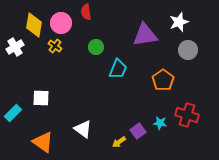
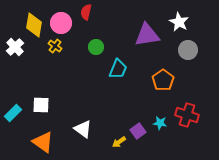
red semicircle: rotated 21 degrees clockwise
white star: rotated 24 degrees counterclockwise
purple triangle: moved 2 px right
white cross: rotated 12 degrees counterclockwise
white square: moved 7 px down
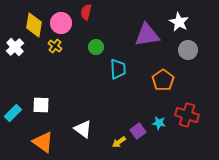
cyan trapezoid: rotated 25 degrees counterclockwise
cyan star: moved 1 px left
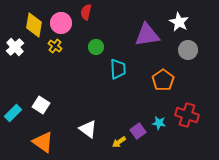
white square: rotated 30 degrees clockwise
white triangle: moved 5 px right
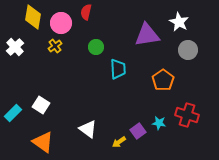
yellow diamond: moved 1 px left, 8 px up
yellow cross: rotated 16 degrees clockwise
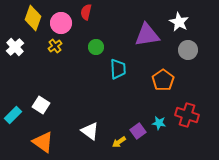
yellow diamond: moved 1 px down; rotated 10 degrees clockwise
cyan rectangle: moved 2 px down
white triangle: moved 2 px right, 2 px down
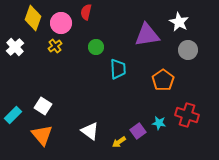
white square: moved 2 px right, 1 px down
orange triangle: moved 1 px left, 7 px up; rotated 15 degrees clockwise
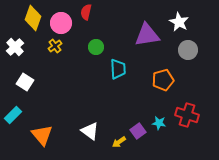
orange pentagon: rotated 20 degrees clockwise
white square: moved 18 px left, 24 px up
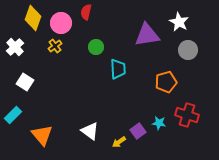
orange pentagon: moved 3 px right, 2 px down
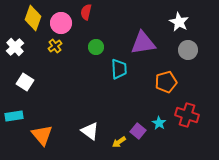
purple triangle: moved 4 px left, 8 px down
cyan trapezoid: moved 1 px right
cyan rectangle: moved 1 px right, 1 px down; rotated 36 degrees clockwise
cyan star: rotated 24 degrees clockwise
purple square: rotated 14 degrees counterclockwise
